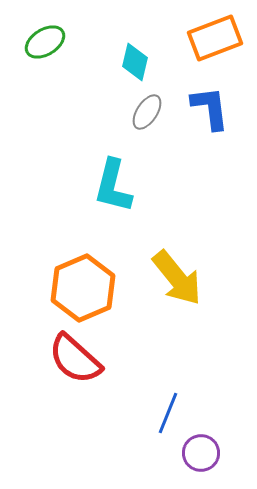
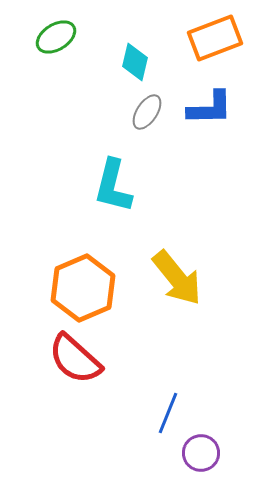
green ellipse: moved 11 px right, 5 px up
blue L-shape: rotated 96 degrees clockwise
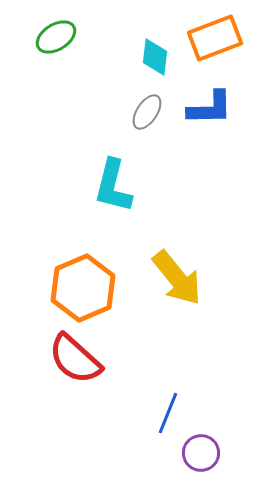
cyan diamond: moved 20 px right, 5 px up; rotated 6 degrees counterclockwise
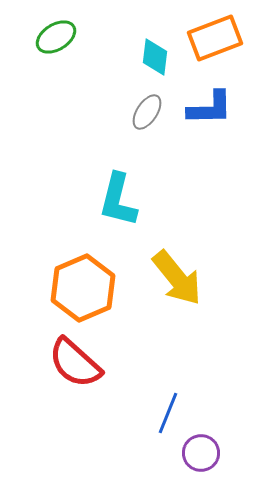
cyan L-shape: moved 5 px right, 14 px down
red semicircle: moved 4 px down
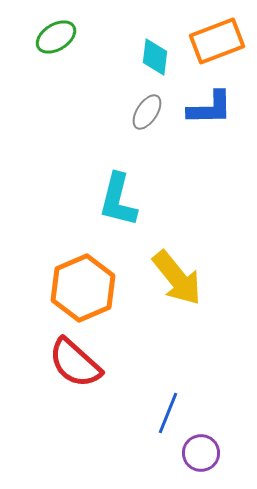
orange rectangle: moved 2 px right, 3 px down
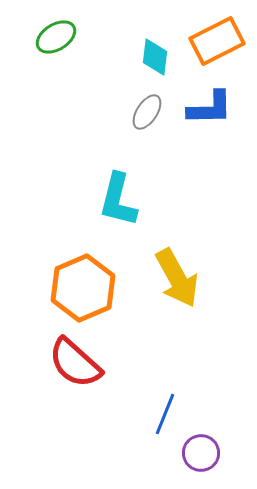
orange rectangle: rotated 6 degrees counterclockwise
yellow arrow: rotated 10 degrees clockwise
blue line: moved 3 px left, 1 px down
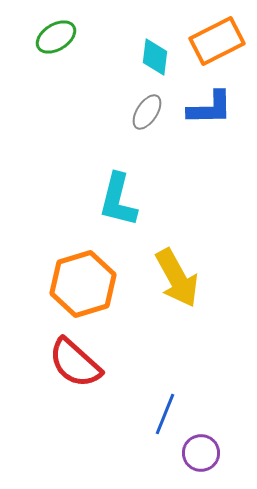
orange hexagon: moved 4 px up; rotated 6 degrees clockwise
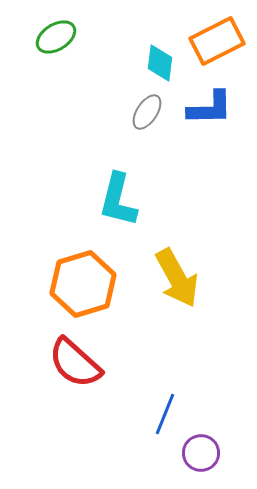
cyan diamond: moved 5 px right, 6 px down
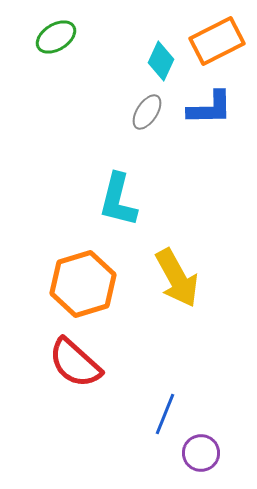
cyan diamond: moved 1 px right, 2 px up; rotated 18 degrees clockwise
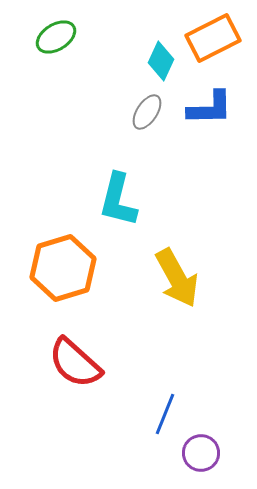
orange rectangle: moved 4 px left, 3 px up
orange hexagon: moved 20 px left, 16 px up
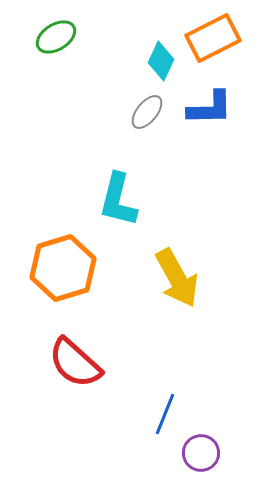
gray ellipse: rotated 6 degrees clockwise
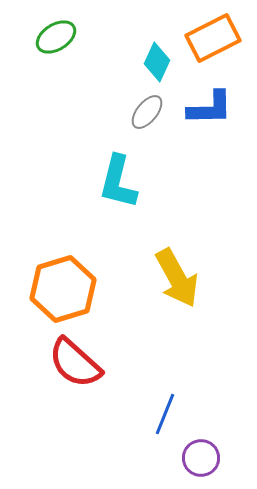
cyan diamond: moved 4 px left, 1 px down
cyan L-shape: moved 18 px up
orange hexagon: moved 21 px down
purple circle: moved 5 px down
